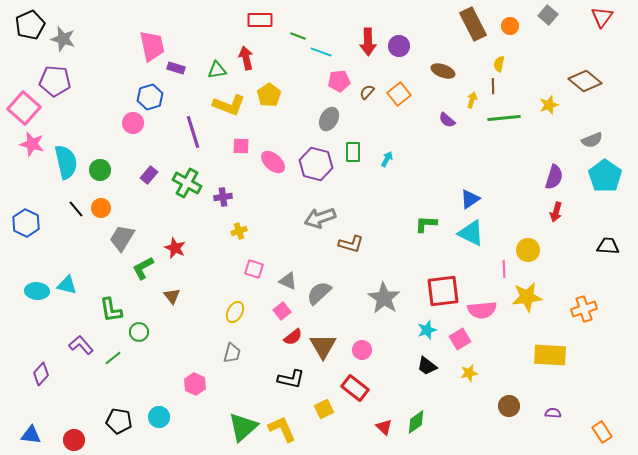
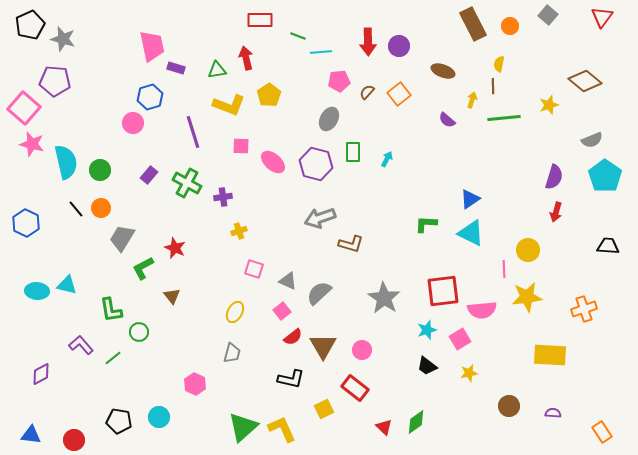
cyan line at (321, 52): rotated 25 degrees counterclockwise
purple diamond at (41, 374): rotated 20 degrees clockwise
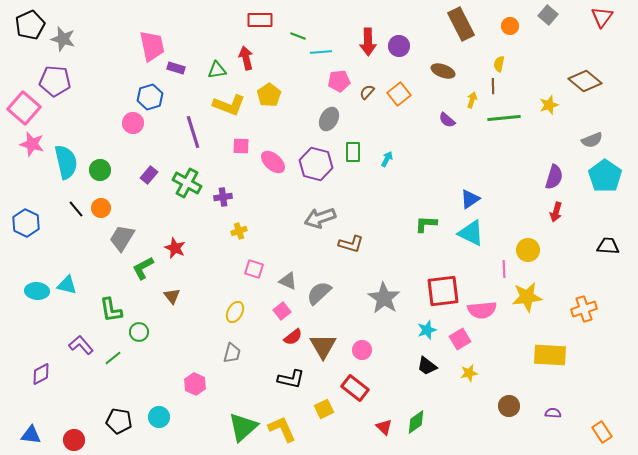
brown rectangle at (473, 24): moved 12 px left
